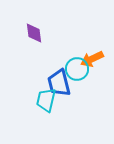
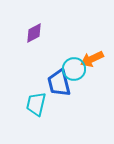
purple diamond: rotated 70 degrees clockwise
cyan circle: moved 3 px left
cyan trapezoid: moved 10 px left, 4 px down
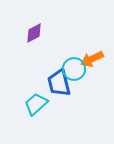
cyan trapezoid: rotated 35 degrees clockwise
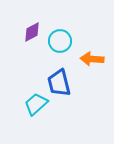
purple diamond: moved 2 px left, 1 px up
orange arrow: rotated 30 degrees clockwise
cyan circle: moved 14 px left, 28 px up
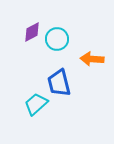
cyan circle: moved 3 px left, 2 px up
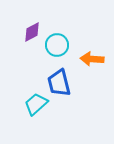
cyan circle: moved 6 px down
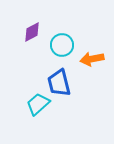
cyan circle: moved 5 px right
orange arrow: rotated 15 degrees counterclockwise
cyan trapezoid: moved 2 px right
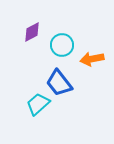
blue trapezoid: rotated 24 degrees counterclockwise
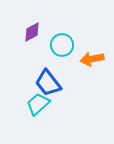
blue trapezoid: moved 11 px left
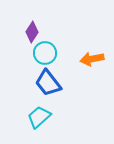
purple diamond: rotated 30 degrees counterclockwise
cyan circle: moved 17 px left, 8 px down
cyan trapezoid: moved 1 px right, 13 px down
